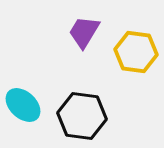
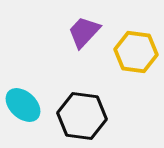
purple trapezoid: rotated 12 degrees clockwise
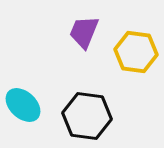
purple trapezoid: rotated 21 degrees counterclockwise
black hexagon: moved 5 px right
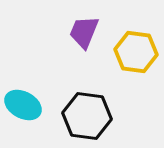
cyan ellipse: rotated 15 degrees counterclockwise
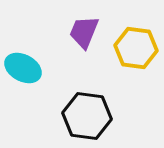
yellow hexagon: moved 4 px up
cyan ellipse: moved 37 px up
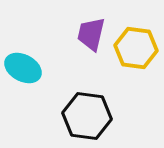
purple trapezoid: moved 7 px right, 2 px down; rotated 9 degrees counterclockwise
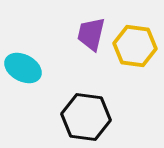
yellow hexagon: moved 1 px left, 2 px up
black hexagon: moved 1 px left, 1 px down
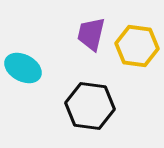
yellow hexagon: moved 2 px right
black hexagon: moved 4 px right, 11 px up
